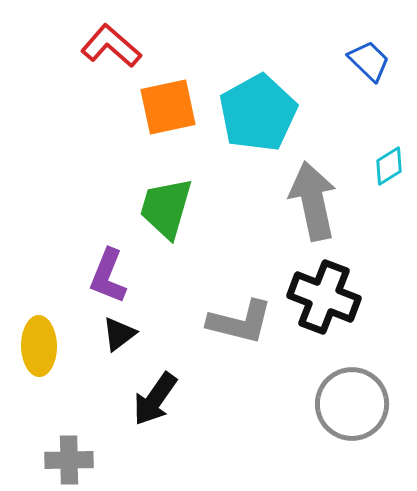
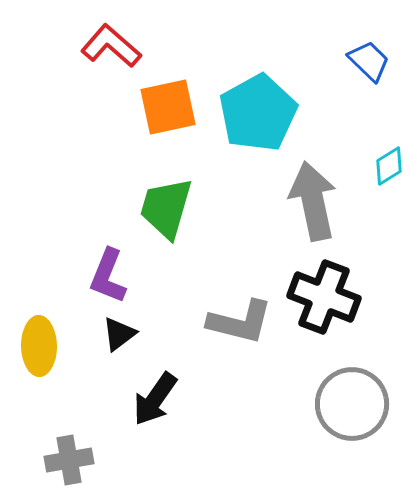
gray cross: rotated 9 degrees counterclockwise
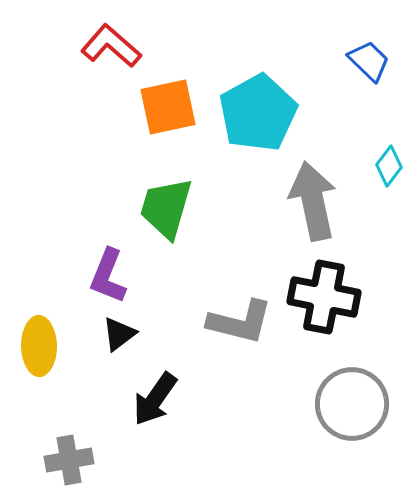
cyan diamond: rotated 21 degrees counterclockwise
black cross: rotated 10 degrees counterclockwise
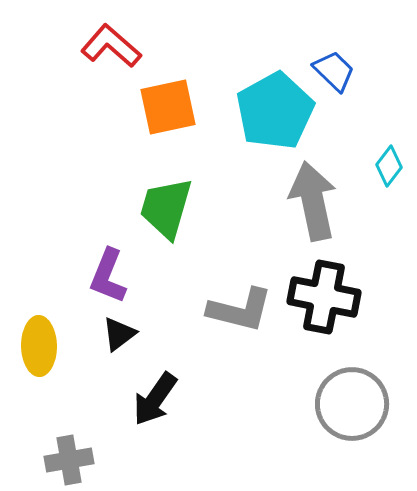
blue trapezoid: moved 35 px left, 10 px down
cyan pentagon: moved 17 px right, 2 px up
gray L-shape: moved 12 px up
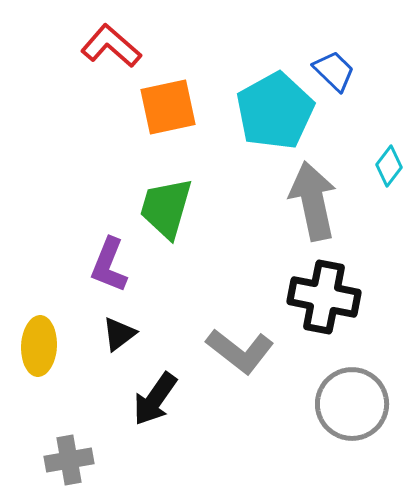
purple L-shape: moved 1 px right, 11 px up
gray L-shape: moved 41 px down; rotated 24 degrees clockwise
yellow ellipse: rotated 4 degrees clockwise
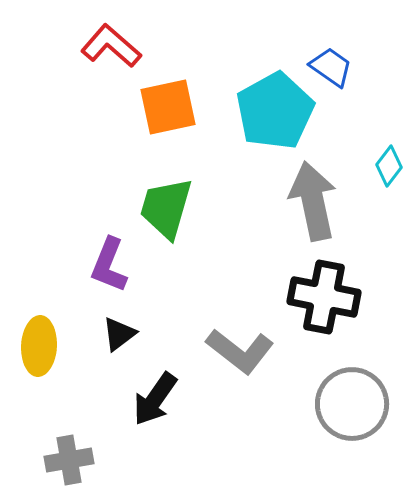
blue trapezoid: moved 3 px left, 4 px up; rotated 9 degrees counterclockwise
